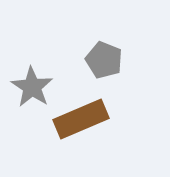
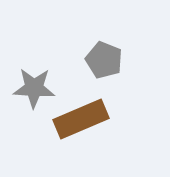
gray star: moved 2 px right, 1 px down; rotated 30 degrees counterclockwise
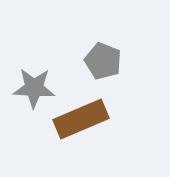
gray pentagon: moved 1 px left, 1 px down
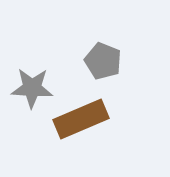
gray star: moved 2 px left
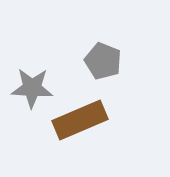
brown rectangle: moved 1 px left, 1 px down
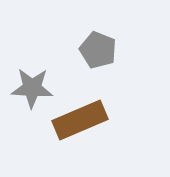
gray pentagon: moved 5 px left, 11 px up
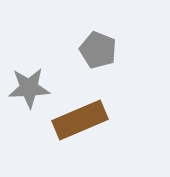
gray star: moved 3 px left; rotated 6 degrees counterclockwise
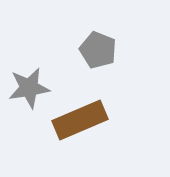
gray star: rotated 6 degrees counterclockwise
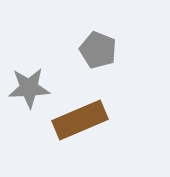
gray star: rotated 6 degrees clockwise
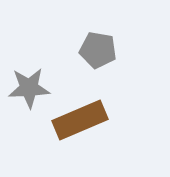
gray pentagon: rotated 12 degrees counterclockwise
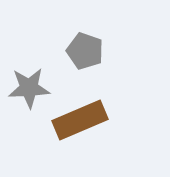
gray pentagon: moved 13 px left, 1 px down; rotated 9 degrees clockwise
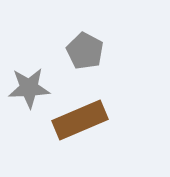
gray pentagon: rotated 9 degrees clockwise
